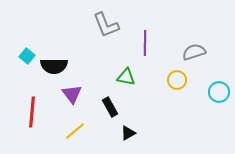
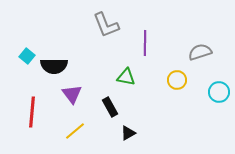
gray semicircle: moved 6 px right
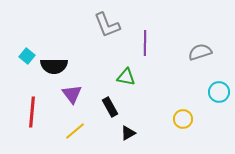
gray L-shape: moved 1 px right
yellow circle: moved 6 px right, 39 px down
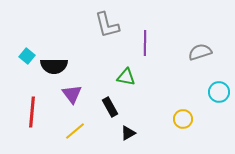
gray L-shape: rotated 8 degrees clockwise
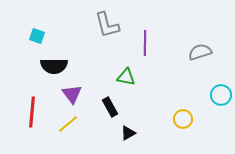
cyan square: moved 10 px right, 20 px up; rotated 21 degrees counterclockwise
cyan circle: moved 2 px right, 3 px down
yellow line: moved 7 px left, 7 px up
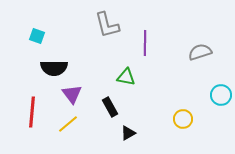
black semicircle: moved 2 px down
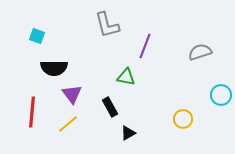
purple line: moved 3 px down; rotated 20 degrees clockwise
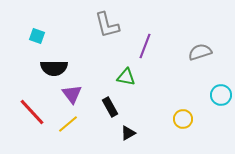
red line: rotated 48 degrees counterclockwise
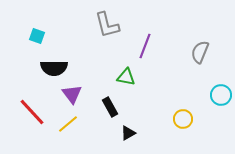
gray semicircle: rotated 50 degrees counterclockwise
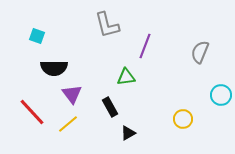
green triangle: rotated 18 degrees counterclockwise
